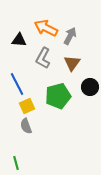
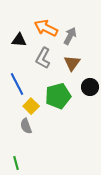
yellow square: moved 4 px right; rotated 21 degrees counterclockwise
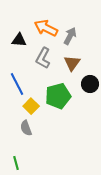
black circle: moved 3 px up
gray semicircle: moved 2 px down
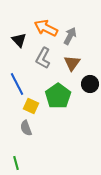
black triangle: rotated 42 degrees clockwise
green pentagon: rotated 20 degrees counterclockwise
yellow square: rotated 21 degrees counterclockwise
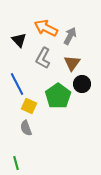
black circle: moved 8 px left
yellow square: moved 2 px left
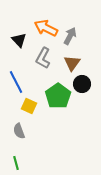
blue line: moved 1 px left, 2 px up
gray semicircle: moved 7 px left, 3 px down
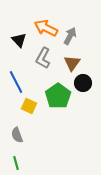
black circle: moved 1 px right, 1 px up
gray semicircle: moved 2 px left, 4 px down
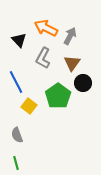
yellow square: rotated 14 degrees clockwise
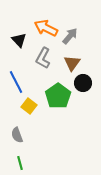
gray arrow: rotated 12 degrees clockwise
green line: moved 4 px right
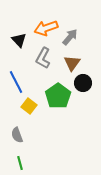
orange arrow: rotated 45 degrees counterclockwise
gray arrow: moved 1 px down
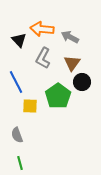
orange arrow: moved 4 px left, 1 px down; rotated 25 degrees clockwise
gray arrow: rotated 102 degrees counterclockwise
black circle: moved 1 px left, 1 px up
yellow square: moved 1 px right; rotated 35 degrees counterclockwise
